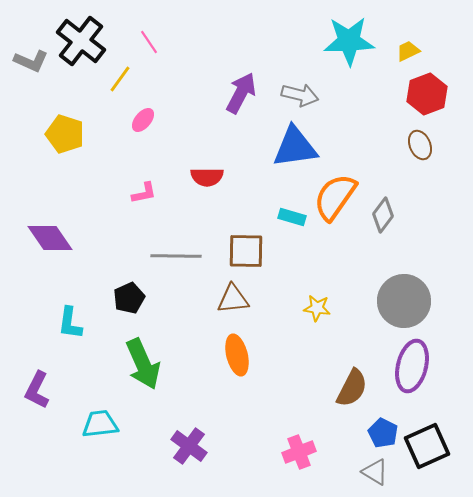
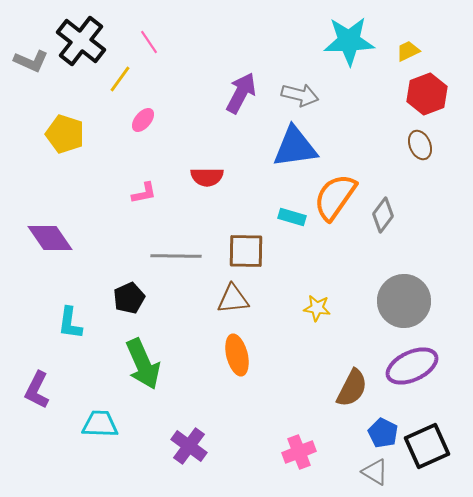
purple ellipse: rotated 51 degrees clockwise
cyan trapezoid: rotated 9 degrees clockwise
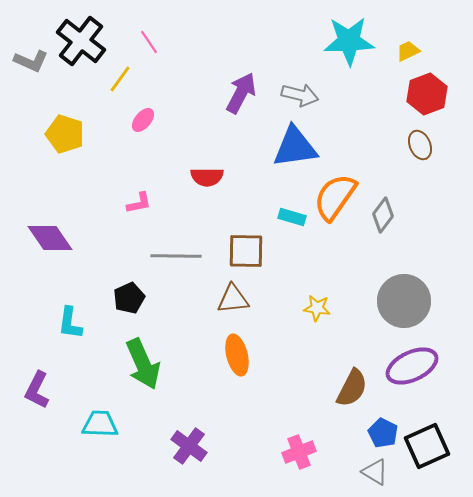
pink L-shape: moved 5 px left, 10 px down
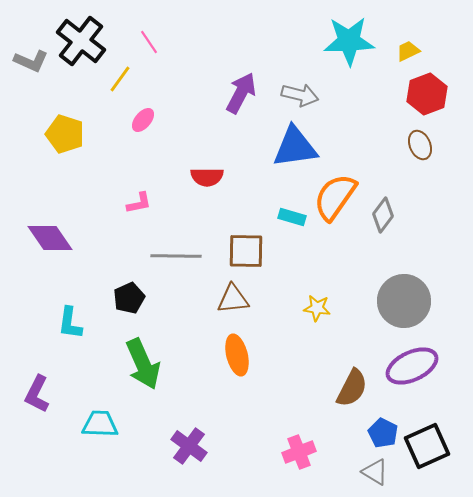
purple L-shape: moved 4 px down
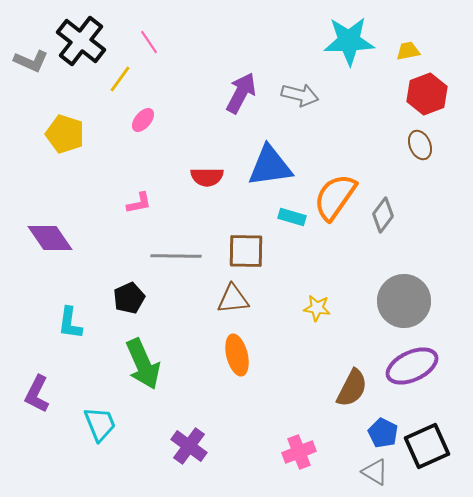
yellow trapezoid: rotated 15 degrees clockwise
blue triangle: moved 25 px left, 19 px down
cyan trapezoid: rotated 66 degrees clockwise
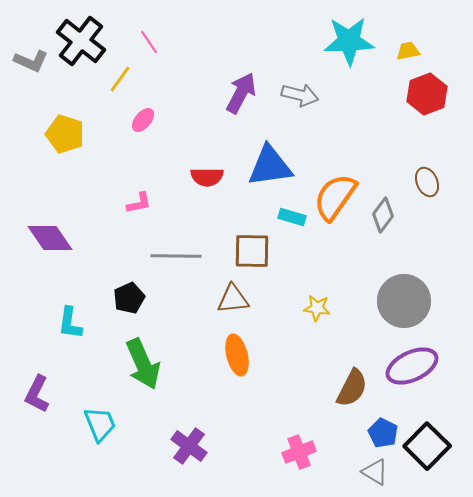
brown ellipse: moved 7 px right, 37 px down
brown square: moved 6 px right
black square: rotated 21 degrees counterclockwise
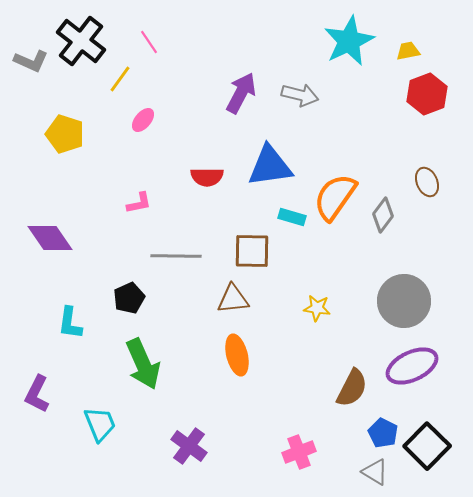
cyan star: rotated 24 degrees counterclockwise
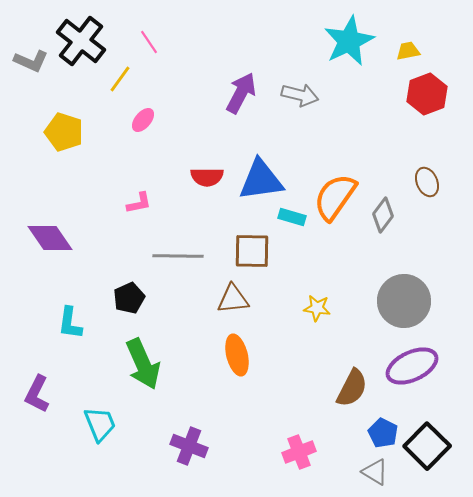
yellow pentagon: moved 1 px left, 2 px up
blue triangle: moved 9 px left, 14 px down
gray line: moved 2 px right
purple cross: rotated 15 degrees counterclockwise
